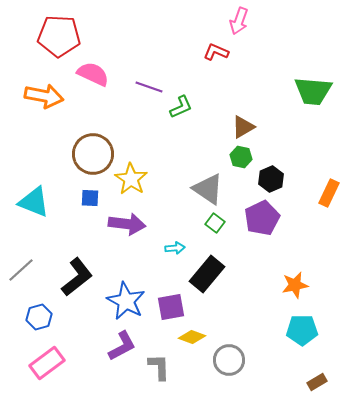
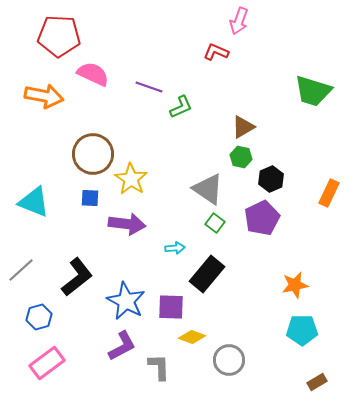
green trapezoid: rotated 12 degrees clockwise
purple square: rotated 12 degrees clockwise
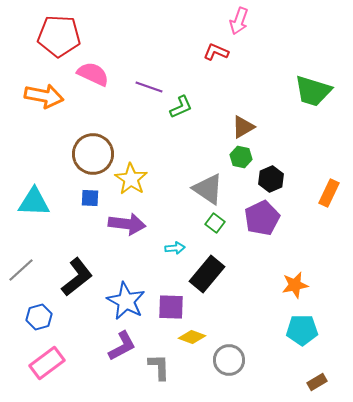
cyan triangle: rotated 20 degrees counterclockwise
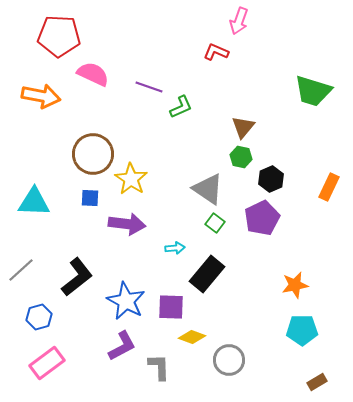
orange arrow: moved 3 px left
brown triangle: rotated 20 degrees counterclockwise
orange rectangle: moved 6 px up
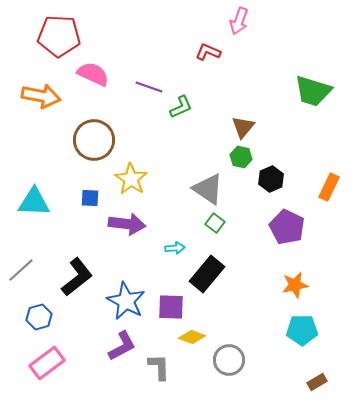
red L-shape: moved 8 px left
brown circle: moved 1 px right, 14 px up
purple pentagon: moved 25 px right, 9 px down; rotated 20 degrees counterclockwise
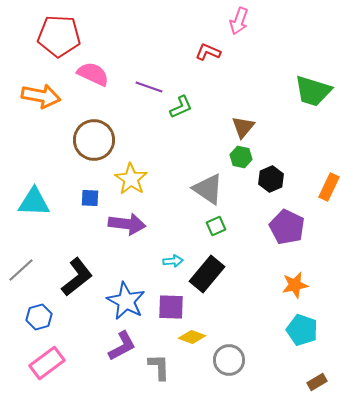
green square: moved 1 px right, 3 px down; rotated 30 degrees clockwise
cyan arrow: moved 2 px left, 13 px down
cyan pentagon: rotated 20 degrees clockwise
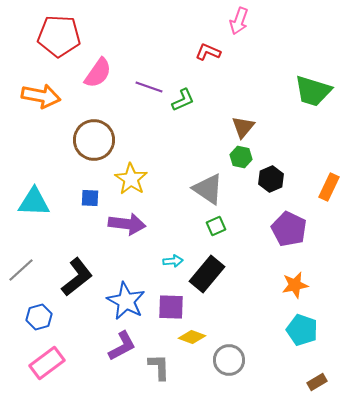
pink semicircle: moved 5 px right, 1 px up; rotated 100 degrees clockwise
green L-shape: moved 2 px right, 7 px up
purple pentagon: moved 2 px right, 2 px down
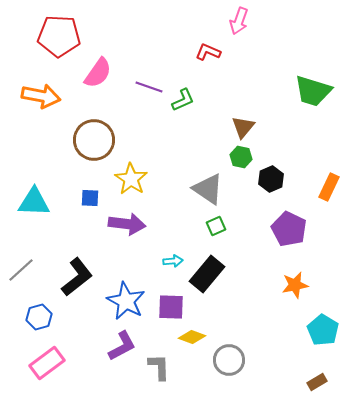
cyan pentagon: moved 21 px right; rotated 12 degrees clockwise
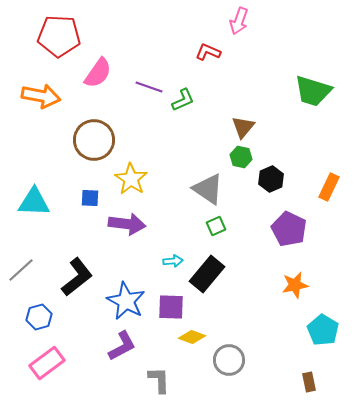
gray L-shape: moved 13 px down
brown rectangle: moved 8 px left; rotated 72 degrees counterclockwise
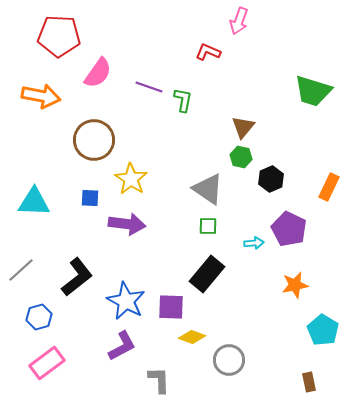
green L-shape: rotated 55 degrees counterclockwise
green square: moved 8 px left; rotated 24 degrees clockwise
cyan arrow: moved 81 px right, 18 px up
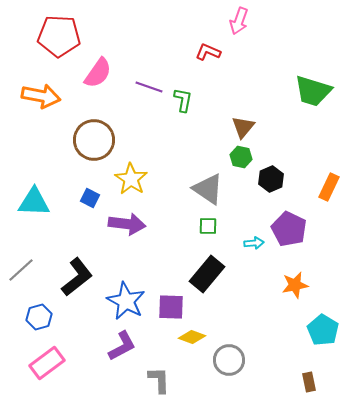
blue square: rotated 24 degrees clockwise
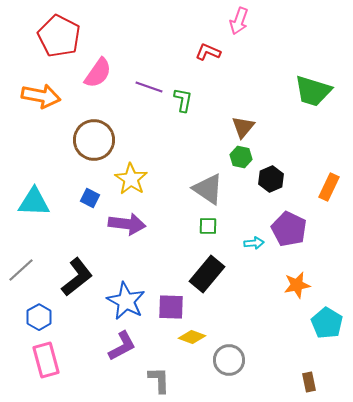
red pentagon: rotated 24 degrees clockwise
orange star: moved 2 px right
blue hexagon: rotated 15 degrees counterclockwise
cyan pentagon: moved 4 px right, 7 px up
pink rectangle: moved 1 px left, 3 px up; rotated 68 degrees counterclockwise
